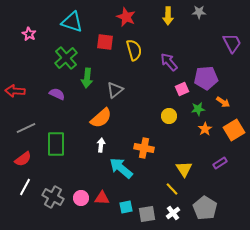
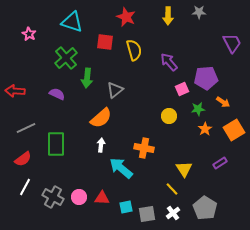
pink circle: moved 2 px left, 1 px up
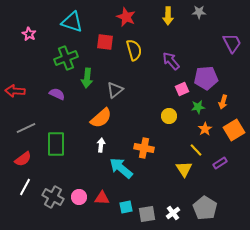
green cross: rotated 20 degrees clockwise
purple arrow: moved 2 px right, 1 px up
orange arrow: rotated 72 degrees clockwise
green star: moved 2 px up
yellow line: moved 24 px right, 39 px up
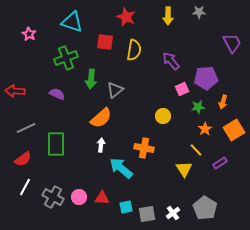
yellow semicircle: rotated 25 degrees clockwise
green arrow: moved 4 px right, 1 px down
yellow circle: moved 6 px left
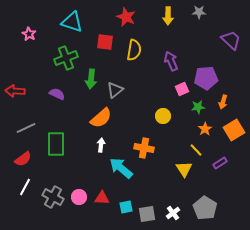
purple trapezoid: moved 1 px left, 3 px up; rotated 20 degrees counterclockwise
purple arrow: rotated 18 degrees clockwise
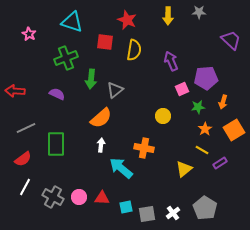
red star: moved 1 px right, 3 px down
yellow line: moved 6 px right; rotated 16 degrees counterclockwise
yellow triangle: rotated 24 degrees clockwise
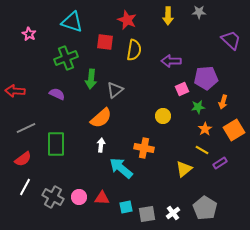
purple arrow: rotated 66 degrees counterclockwise
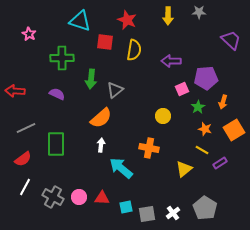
cyan triangle: moved 8 px right, 1 px up
green cross: moved 4 px left; rotated 20 degrees clockwise
green star: rotated 24 degrees counterclockwise
orange star: rotated 24 degrees counterclockwise
orange cross: moved 5 px right
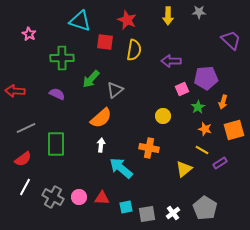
green arrow: rotated 36 degrees clockwise
orange square: rotated 15 degrees clockwise
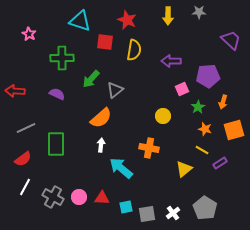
purple pentagon: moved 2 px right, 2 px up
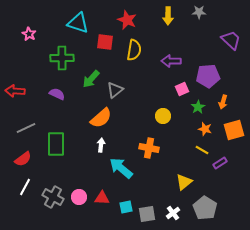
cyan triangle: moved 2 px left, 2 px down
yellow triangle: moved 13 px down
